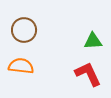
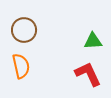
orange semicircle: rotated 70 degrees clockwise
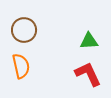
green triangle: moved 4 px left
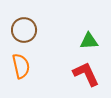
red L-shape: moved 2 px left
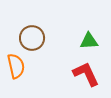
brown circle: moved 8 px right, 8 px down
orange semicircle: moved 5 px left
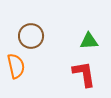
brown circle: moved 1 px left, 2 px up
red L-shape: moved 2 px left; rotated 16 degrees clockwise
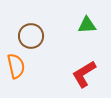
green triangle: moved 2 px left, 16 px up
red L-shape: rotated 112 degrees counterclockwise
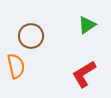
green triangle: rotated 30 degrees counterclockwise
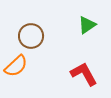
orange semicircle: rotated 60 degrees clockwise
red L-shape: rotated 92 degrees clockwise
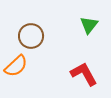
green triangle: moved 2 px right; rotated 18 degrees counterclockwise
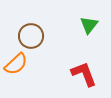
orange semicircle: moved 2 px up
red L-shape: rotated 8 degrees clockwise
